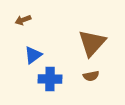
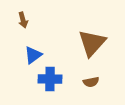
brown arrow: rotated 84 degrees counterclockwise
brown semicircle: moved 6 px down
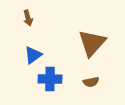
brown arrow: moved 5 px right, 2 px up
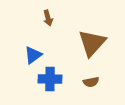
brown arrow: moved 20 px right
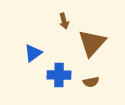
brown arrow: moved 16 px right, 3 px down
blue triangle: moved 2 px up
blue cross: moved 9 px right, 4 px up
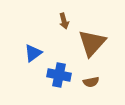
blue cross: rotated 10 degrees clockwise
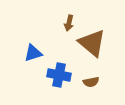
brown arrow: moved 5 px right, 2 px down; rotated 28 degrees clockwise
brown triangle: rotated 32 degrees counterclockwise
blue triangle: rotated 18 degrees clockwise
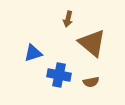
brown arrow: moved 1 px left, 4 px up
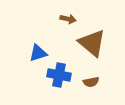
brown arrow: rotated 91 degrees counterclockwise
blue triangle: moved 5 px right
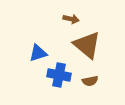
brown arrow: moved 3 px right
brown triangle: moved 5 px left, 2 px down
brown semicircle: moved 1 px left, 1 px up
